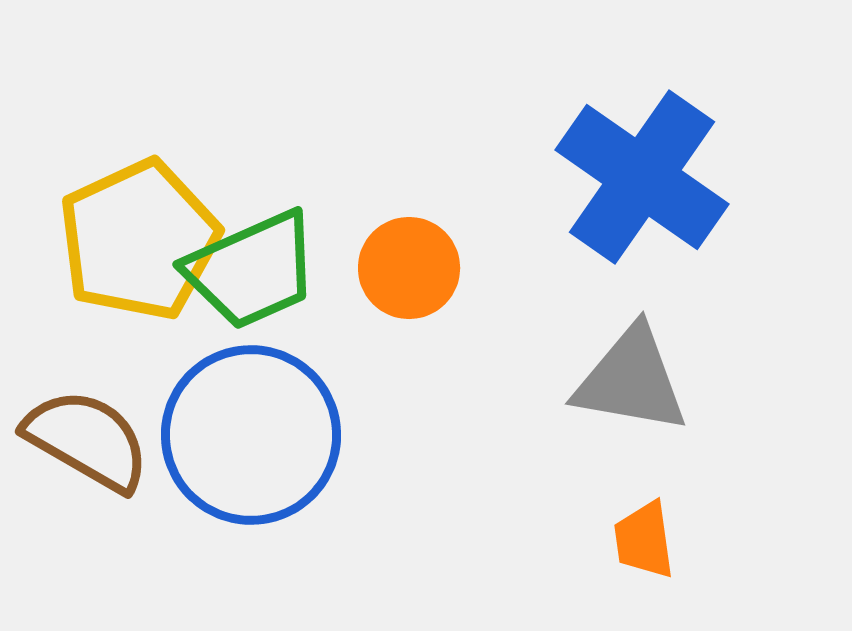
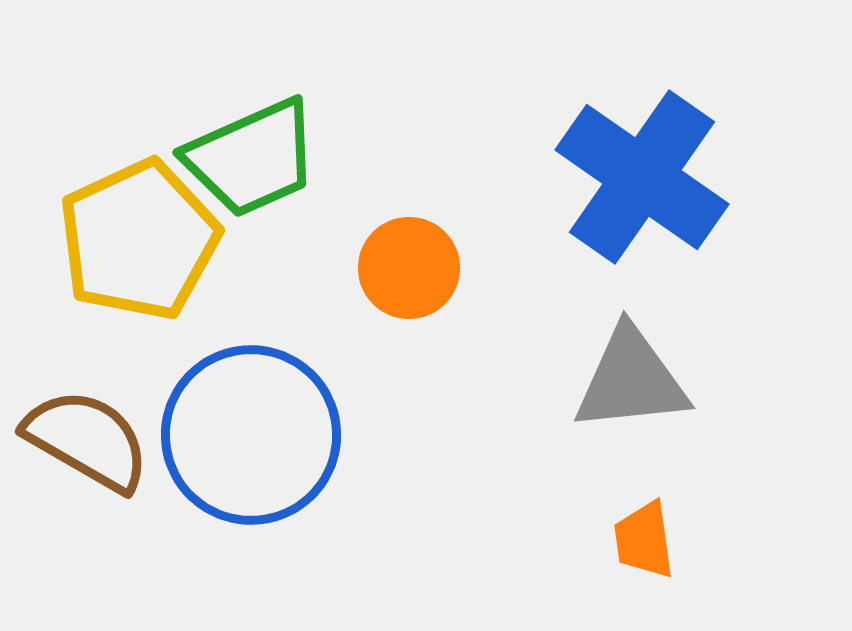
green trapezoid: moved 112 px up
gray triangle: rotated 16 degrees counterclockwise
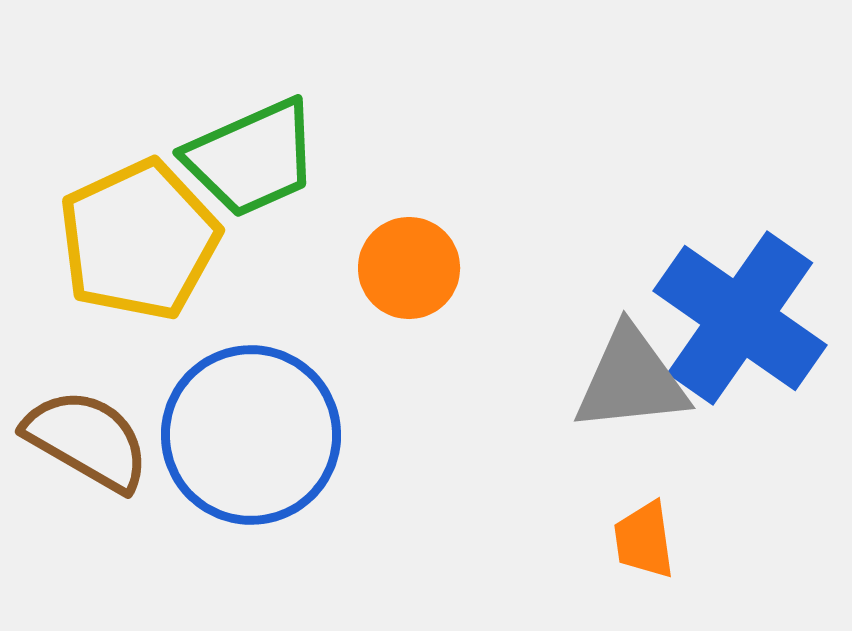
blue cross: moved 98 px right, 141 px down
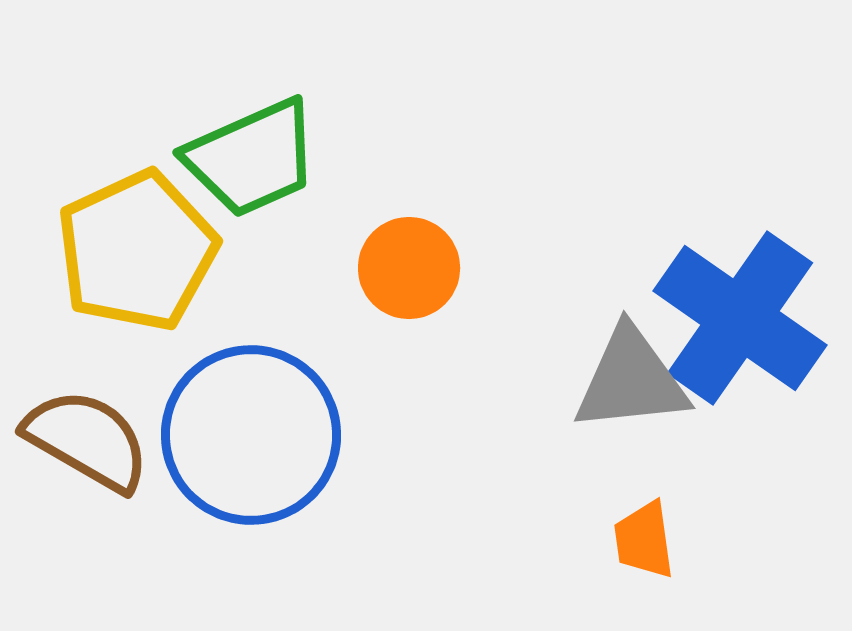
yellow pentagon: moved 2 px left, 11 px down
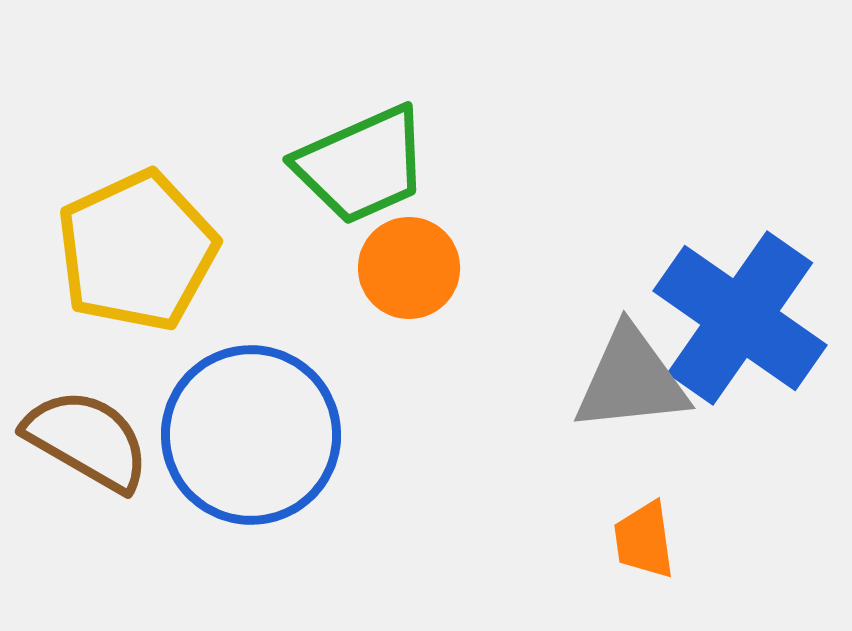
green trapezoid: moved 110 px right, 7 px down
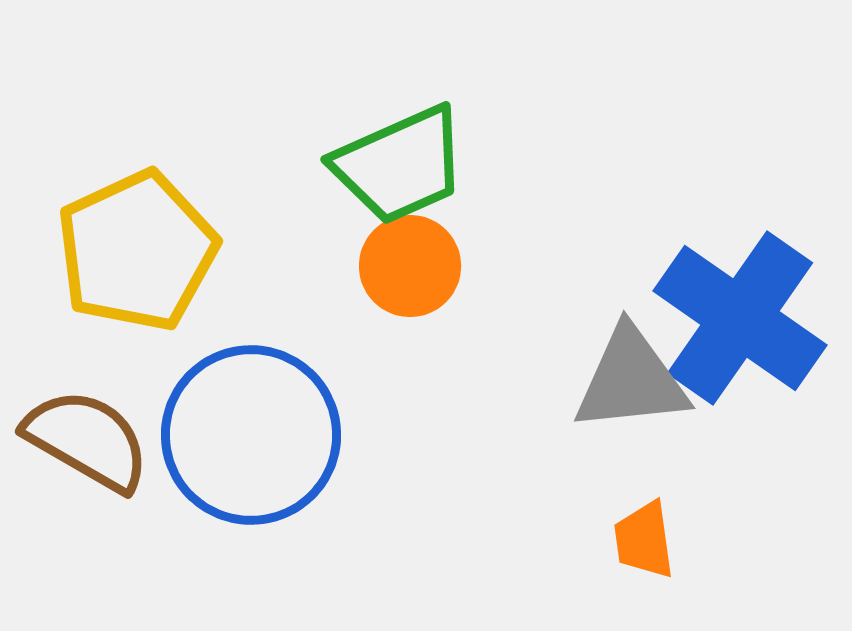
green trapezoid: moved 38 px right
orange circle: moved 1 px right, 2 px up
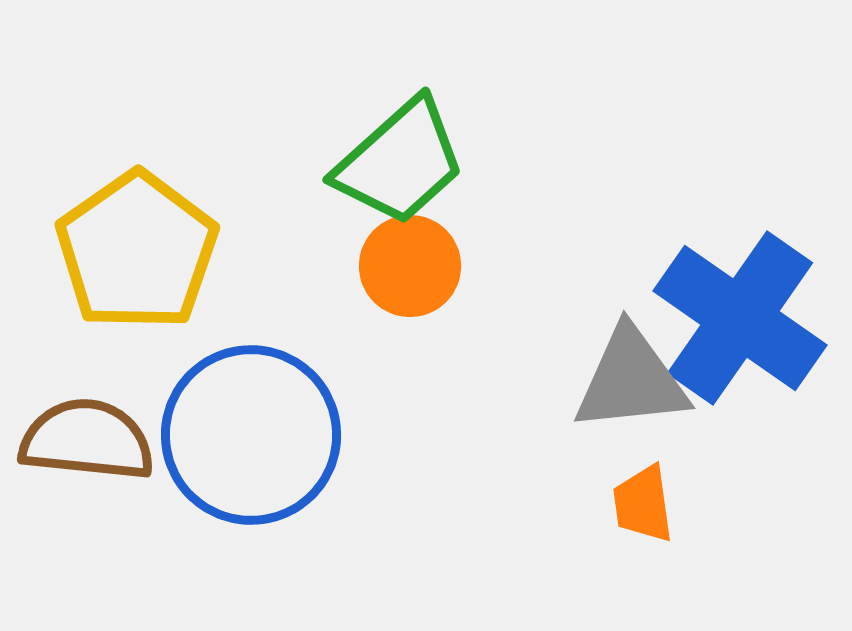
green trapezoid: moved 3 px up; rotated 18 degrees counterclockwise
yellow pentagon: rotated 10 degrees counterclockwise
brown semicircle: rotated 24 degrees counterclockwise
orange trapezoid: moved 1 px left, 36 px up
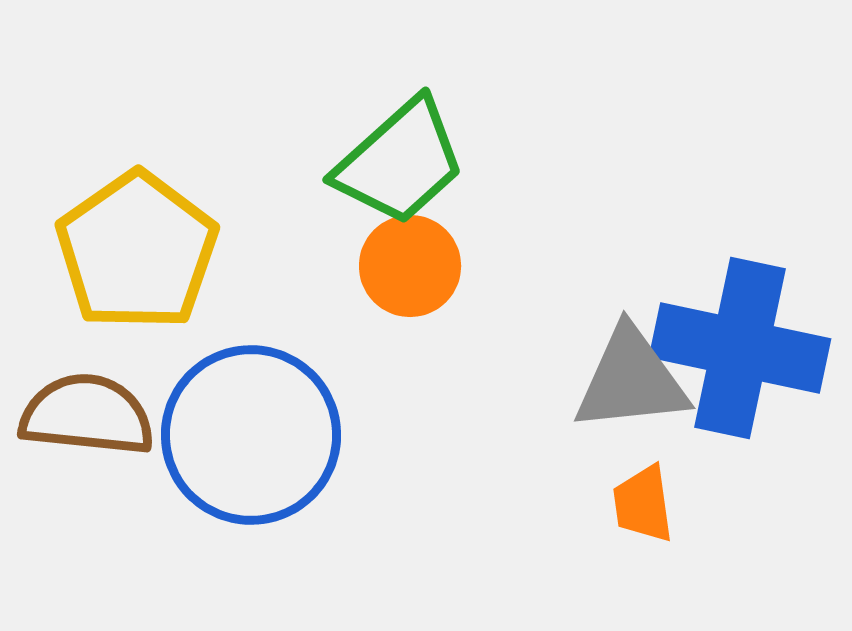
blue cross: moved 30 px down; rotated 23 degrees counterclockwise
brown semicircle: moved 25 px up
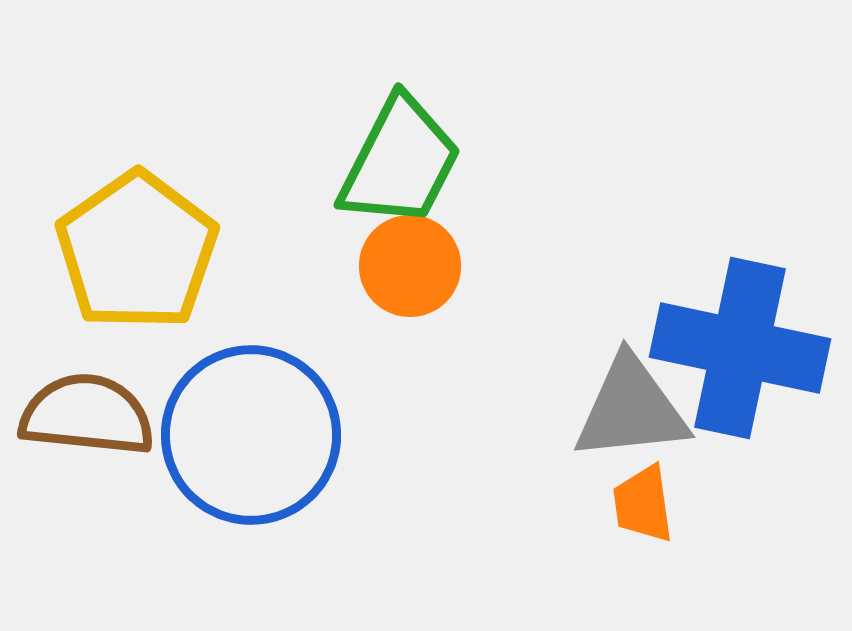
green trapezoid: rotated 21 degrees counterclockwise
gray triangle: moved 29 px down
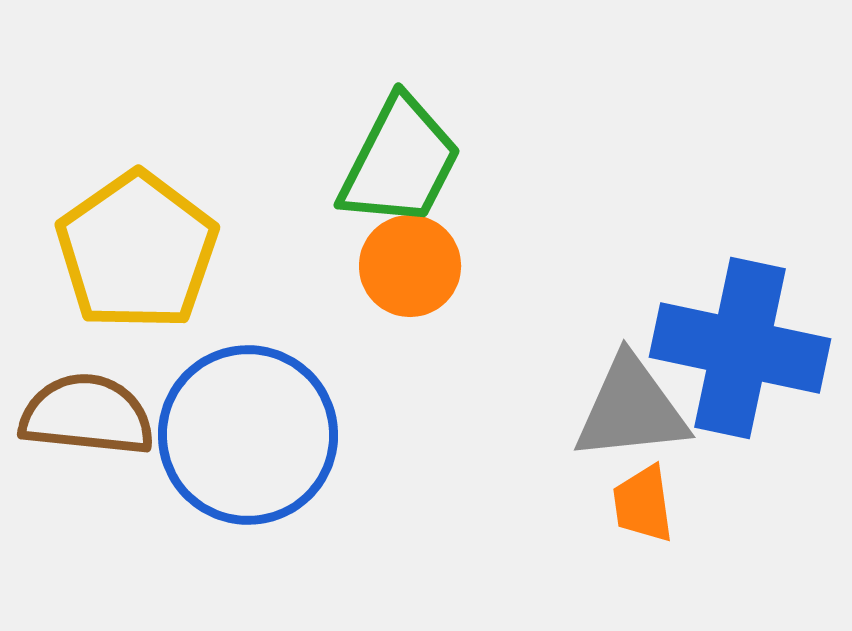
blue circle: moved 3 px left
